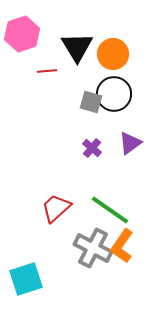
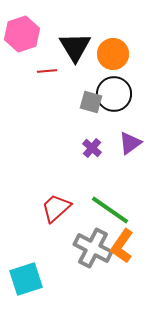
black triangle: moved 2 px left
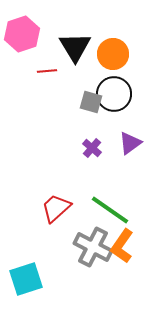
gray cross: moved 1 px up
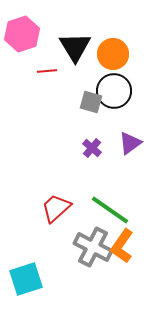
black circle: moved 3 px up
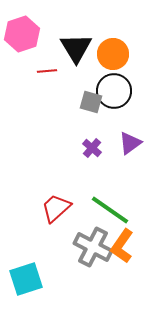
black triangle: moved 1 px right, 1 px down
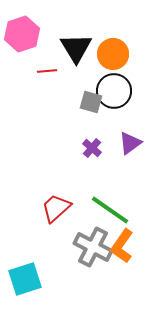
cyan square: moved 1 px left
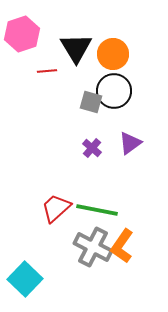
green line: moved 13 px left; rotated 24 degrees counterclockwise
cyan square: rotated 28 degrees counterclockwise
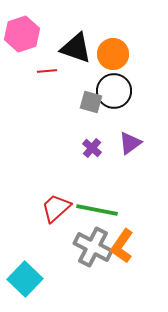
black triangle: rotated 40 degrees counterclockwise
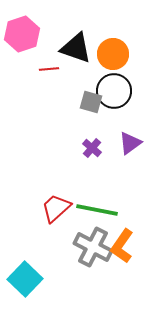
red line: moved 2 px right, 2 px up
